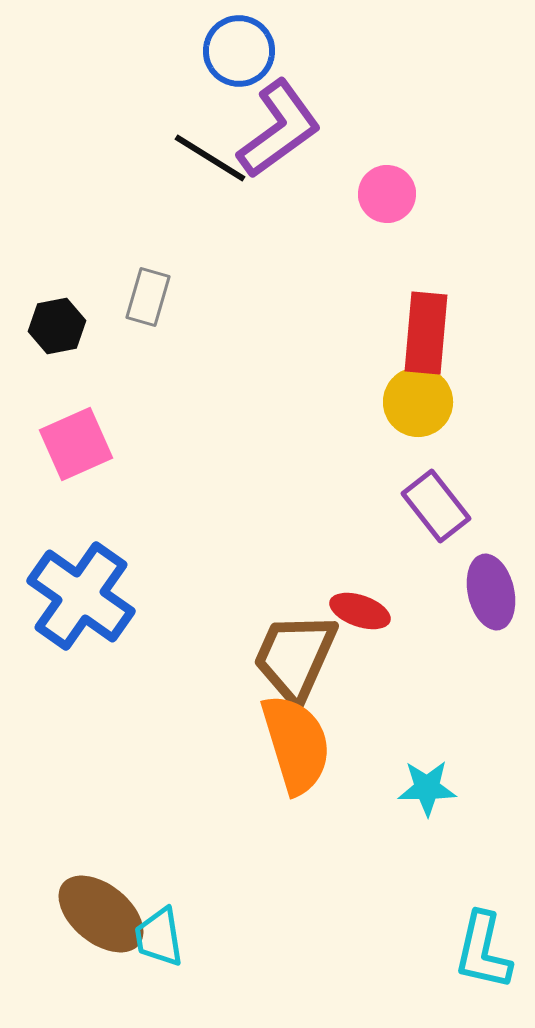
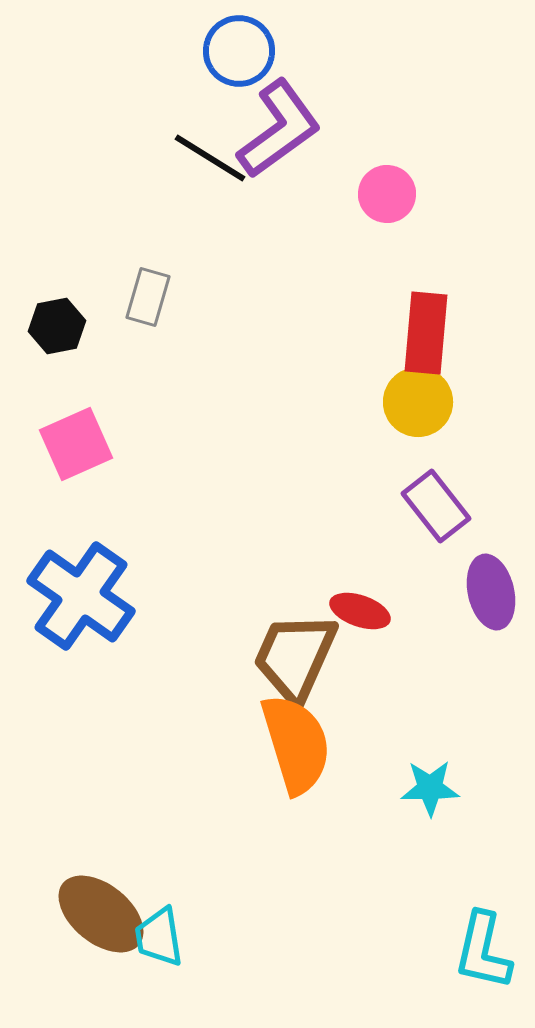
cyan star: moved 3 px right
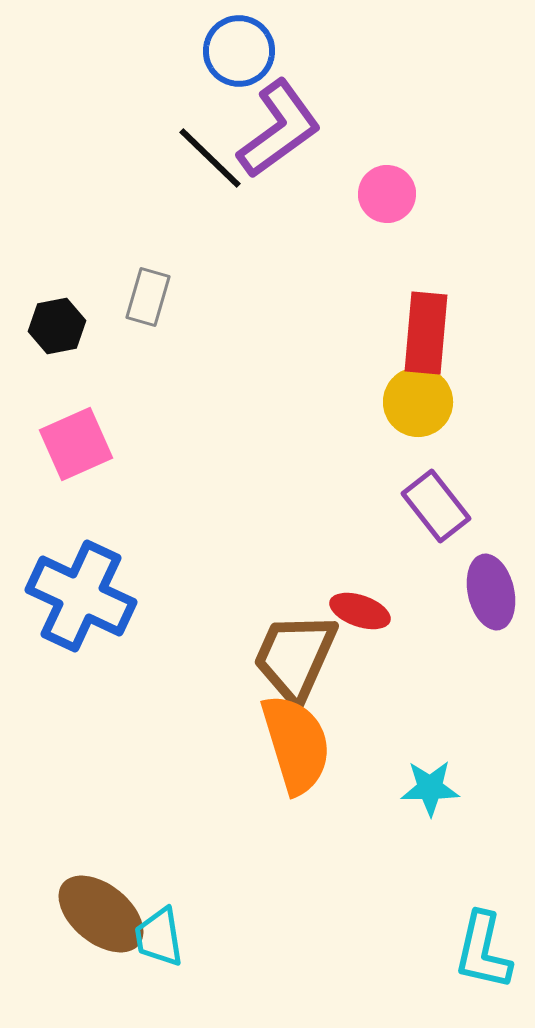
black line: rotated 12 degrees clockwise
blue cross: rotated 10 degrees counterclockwise
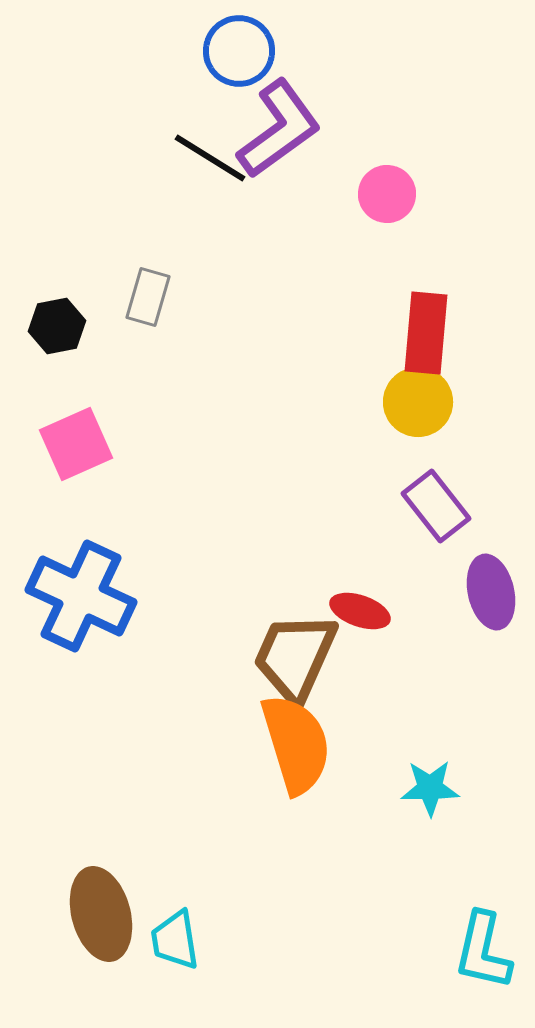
black line: rotated 12 degrees counterclockwise
brown ellipse: rotated 36 degrees clockwise
cyan trapezoid: moved 16 px right, 3 px down
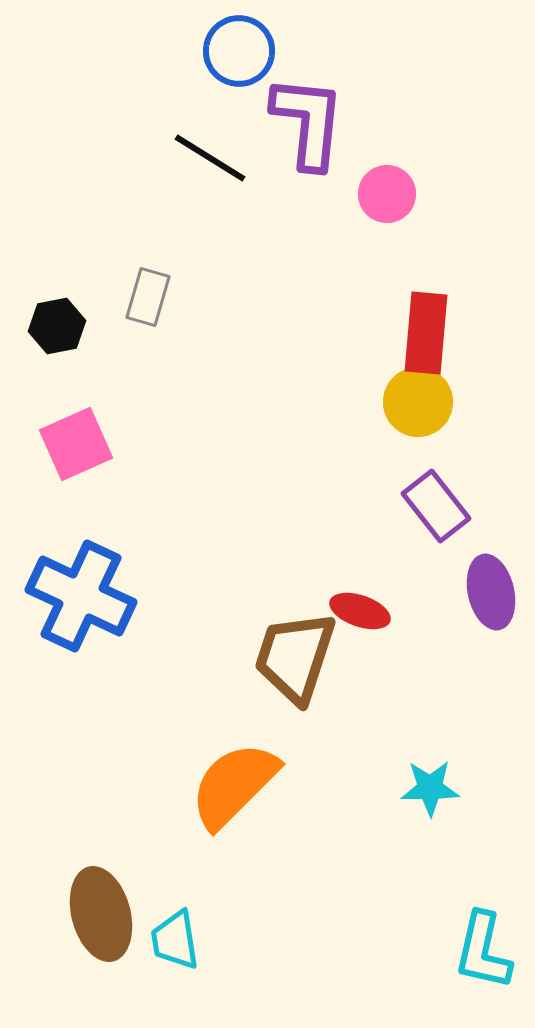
purple L-shape: moved 29 px right, 7 px up; rotated 48 degrees counterclockwise
brown trapezoid: rotated 6 degrees counterclockwise
orange semicircle: moved 62 px left, 41 px down; rotated 118 degrees counterclockwise
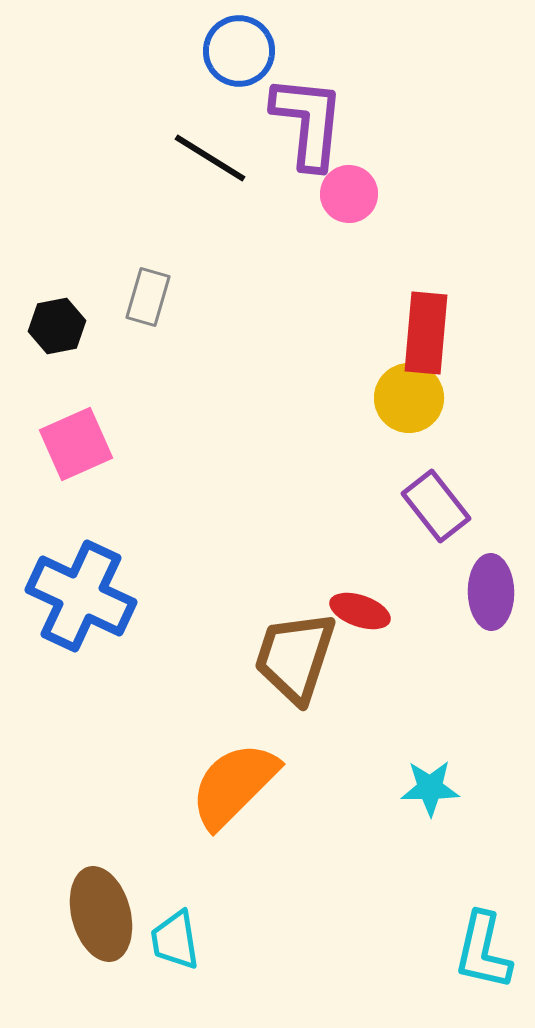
pink circle: moved 38 px left
yellow circle: moved 9 px left, 4 px up
purple ellipse: rotated 12 degrees clockwise
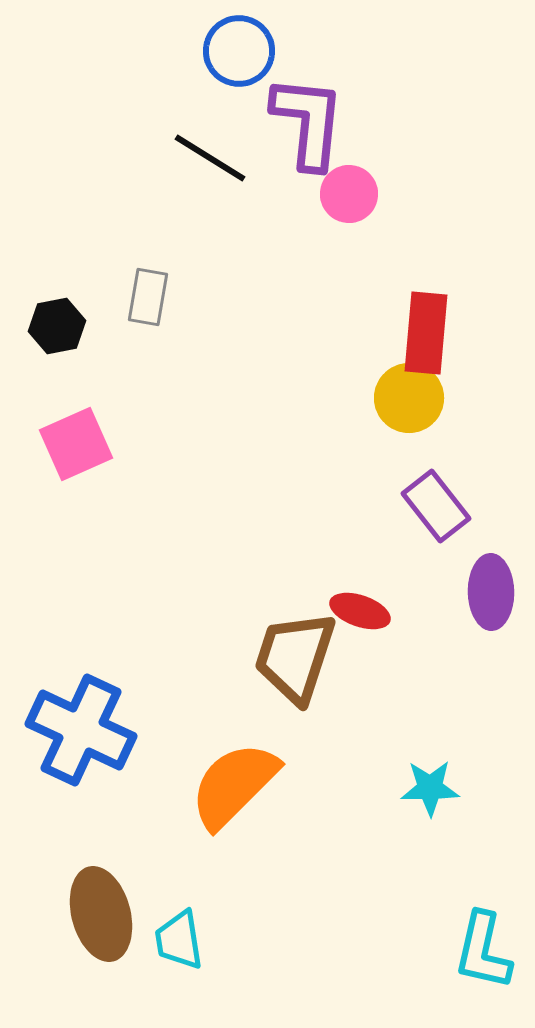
gray rectangle: rotated 6 degrees counterclockwise
blue cross: moved 134 px down
cyan trapezoid: moved 4 px right
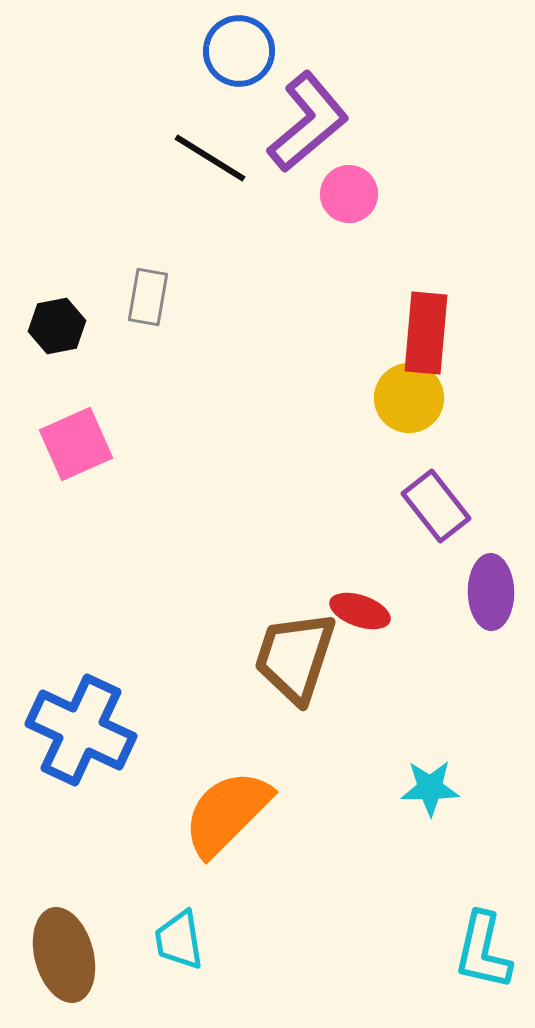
purple L-shape: rotated 44 degrees clockwise
orange semicircle: moved 7 px left, 28 px down
brown ellipse: moved 37 px left, 41 px down
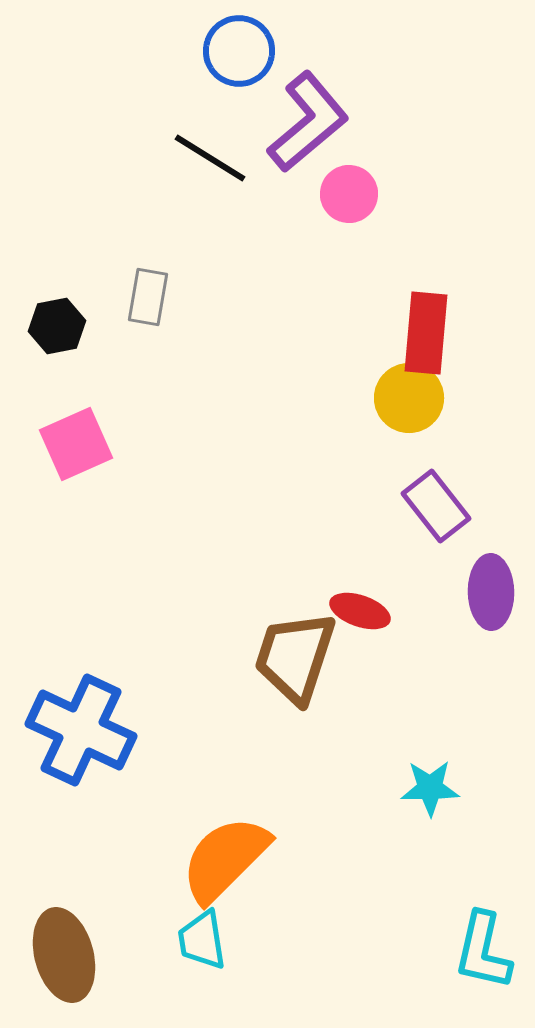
orange semicircle: moved 2 px left, 46 px down
cyan trapezoid: moved 23 px right
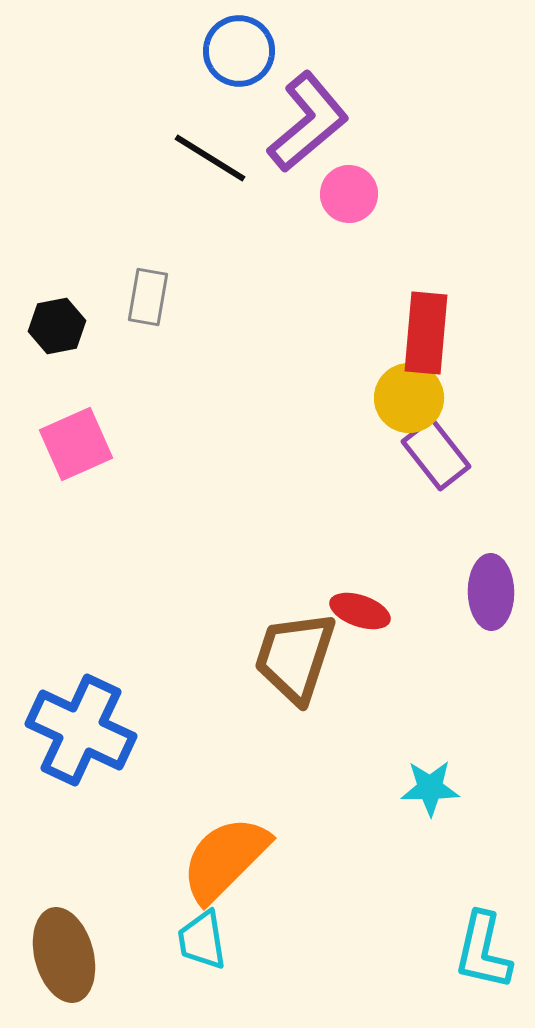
purple rectangle: moved 52 px up
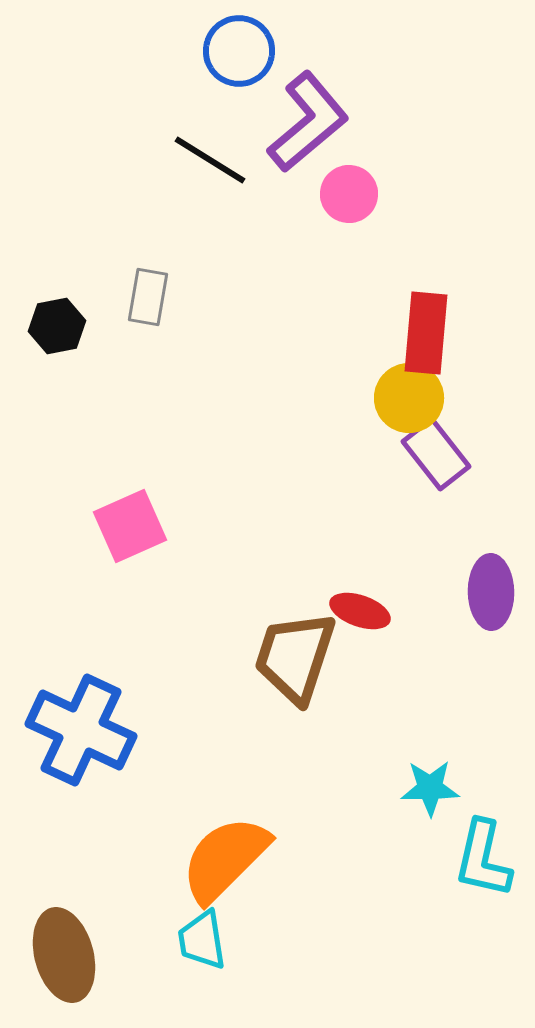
black line: moved 2 px down
pink square: moved 54 px right, 82 px down
cyan L-shape: moved 92 px up
